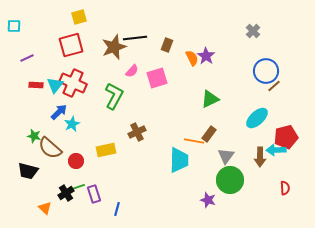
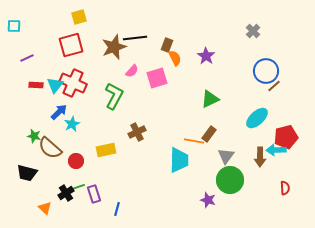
orange semicircle at (192, 58): moved 17 px left
black trapezoid at (28, 171): moved 1 px left, 2 px down
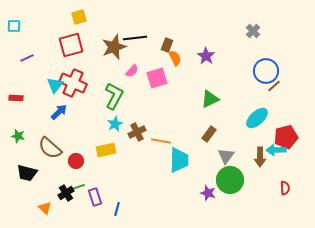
red rectangle at (36, 85): moved 20 px left, 13 px down
cyan star at (72, 124): moved 43 px right
green star at (34, 136): moved 16 px left
orange line at (194, 141): moved 33 px left
purple rectangle at (94, 194): moved 1 px right, 3 px down
purple star at (208, 200): moved 7 px up
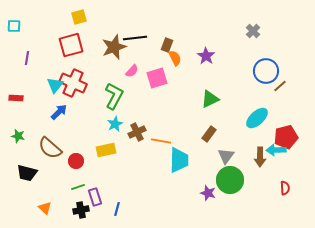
purple line at (27, 58): rotated 56 degrees counterclockwise
brown line at (274, 86): moved 6 px right
black cross at (66, 193): moved 15 px right, 17 px down; rotated 21 degrees clockwise
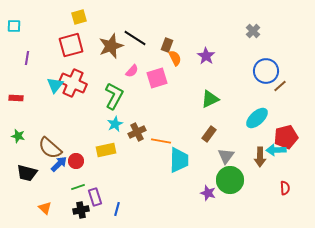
black line at (135, 38): rotated 40 degrees clockwise
brown star at (114, 47): moved 3 px left, 1 px up
blue arrow at (59, 112): moved 52 px down
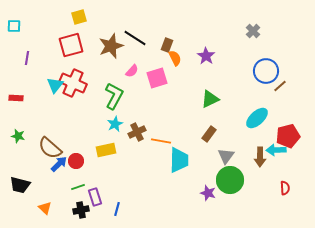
red pentagon at (286, 137): moved 2 px right, 1 px up
black trapezoid at (27, 173): moved 7 px left, 12 px down
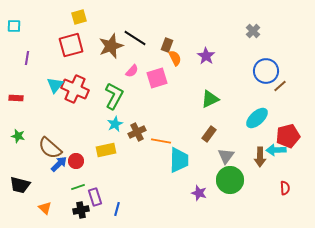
red cross at (73, 83): moved 2 px right, 6 px down
purple star at (208, 193): moved 9 px left
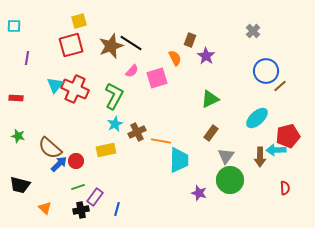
yellow square at (79, 17): moved 4 px down
black line at (135, 38): moved 4 px left, 5 px down
brown rectangle at (167, 45): moved 23 px right, 5 px up
brown rectangle at (209, 134): moved 2 px right, 1 px up
purple rectangle at (95, 197): rotated 54 degrees clockwise
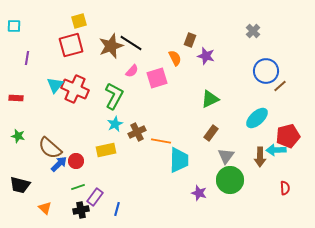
purple star at (206, 56): rotated 18 degrees counterclockwise
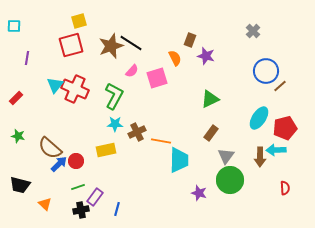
red rectangle at (16, 98): rotated 48 degrees counterclockwise
cyan ellipse at (257, 118): moved 2 px right; rotated 15 degrees counterclockwise
cyan star at (115, 124): rotated 28 degrees clockwise
red pentagon at (288, 136): moved 3 px left, 8 px up
orange triangle at (45, 208): moved 4 px up
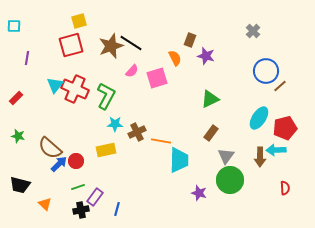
green L-shape at (114, 96): moved 8 px left
